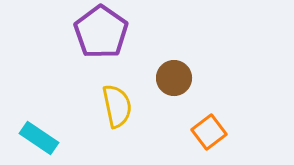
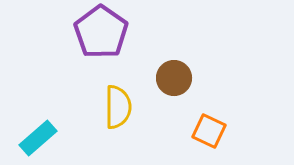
yellow semicircle: moved 1 px right, 1 px down; rotated 12 degrees clockwise
orange square: moved 1 px up; rotated 28 degrees counterclockwise
cyan rectangle: moved 1 px left; rotated 75 degrees counterclockwise
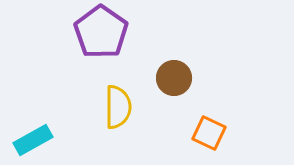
orange square: moved 2 px down
cyan rectangle: moved 5 px left, 2 px down; rotated 12 degrees clockwise
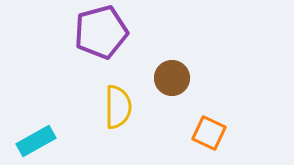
purple pentagon: rotated 22 degrees clockwise
brown circle: moved 2 px left
cyan rectangle: moved 3 px right, 1 px down
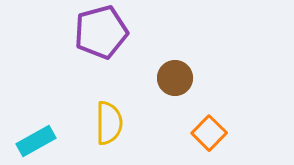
brown circle: moved 3 px right
yellow semicircle: moved 9 px left, 16 px down
orange square: rotated 20 degrees clockwise
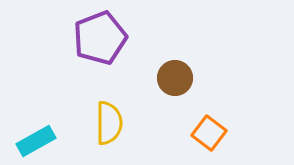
purple pentagon: moved 1 px left, 6 px down; rotated 6 degrees counterclockwise
orange square: rotated 8 degrees counterclockwise
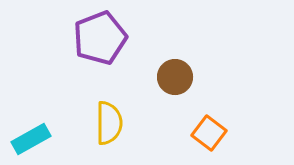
brown circle: moved 1 px up
cyan rectangle: moved 5 px left, 2 px up
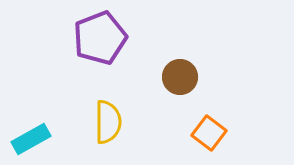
brown circle: moved 5 px right
yellow semicircle: moved 1 px left, 1 px up
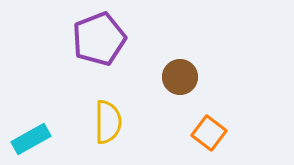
purple pentagon: moved 1 px left, 1 px down
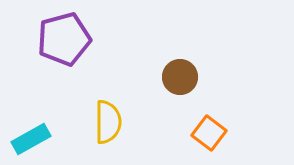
purple pentagon: moved 35 px left; rotated 6 degrees clockwise
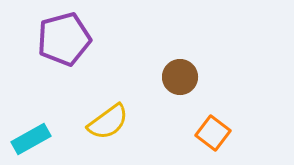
yellow semicircle: rotated 54 degrees clockwise
orange square: moved 4 px right
